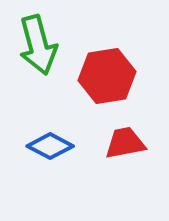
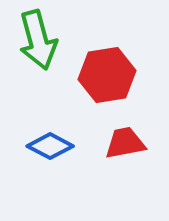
green arrow: moved 5 px up
red hexagon: moved 1 px up
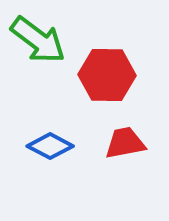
green arrow: rotated 38 degrees counterclockwise
red hexagon: rotated 10 degrees clockwise
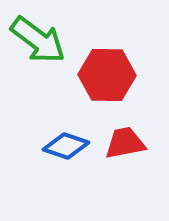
blue diamond: moved 16 px right; rotated 9 degrees counterclockwise
